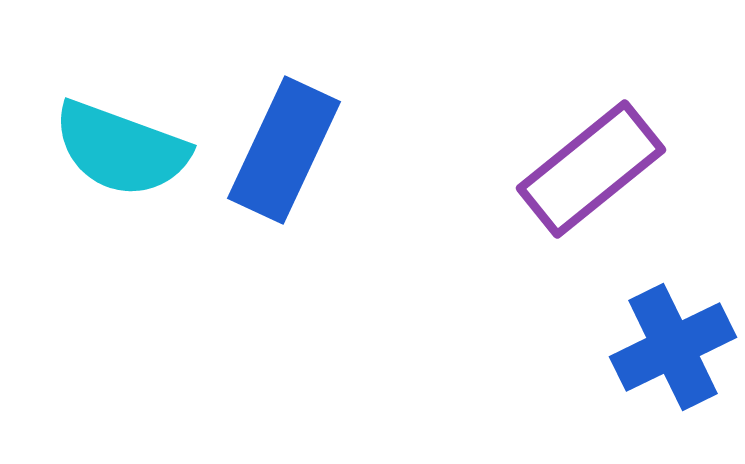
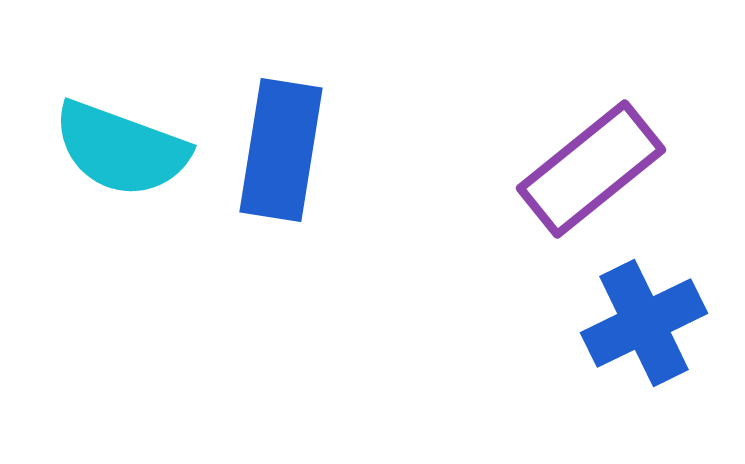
blue rectangle: moved 3 px left; rotated 16 degrees counterclockwise
blue cross: moved 29 px left, 24 px up
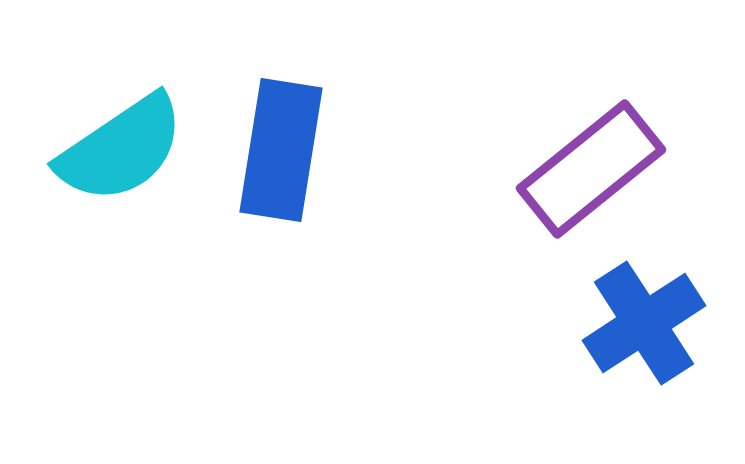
cyan semicircle: rotated 54 degrees counterclockwise
blue cross: rotated 7 degrees counterclockwise
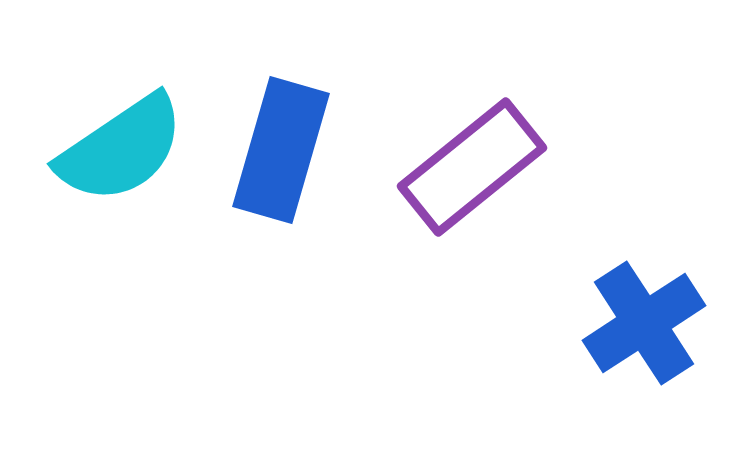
blue rectangle: rotated 7 degrees clockwise
purple rectangle: moved 119 px left, 2 px up
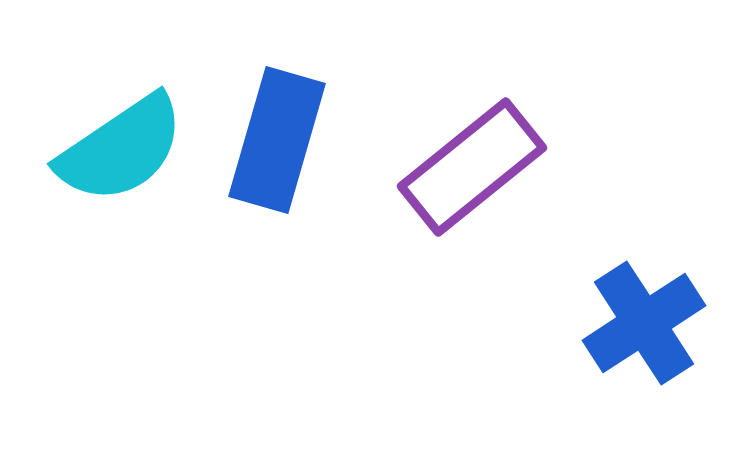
blue rectangle: moved 4 px left, 10 px up
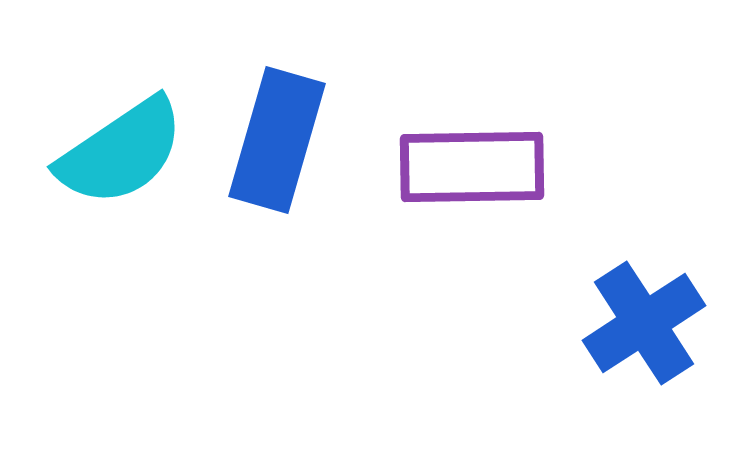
cyan semicircle: moved 3 px down
purple rectangle: rotated 38 degrees clockwise
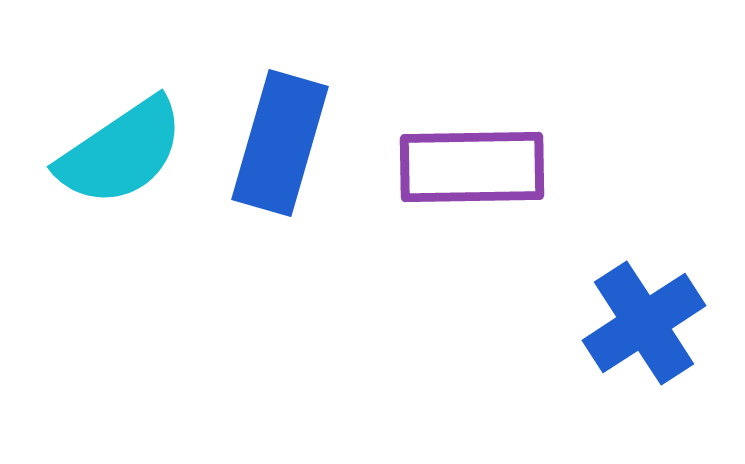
blue rectangle: moved 3 px right, 3 px down
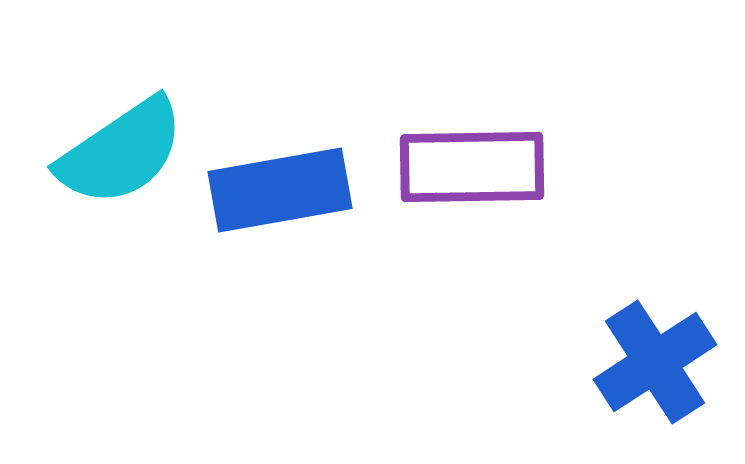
blue rectangle: moved 47 px down; rotated 64 degrees clockwise
blue cross: moved 11 px right, 39 px down
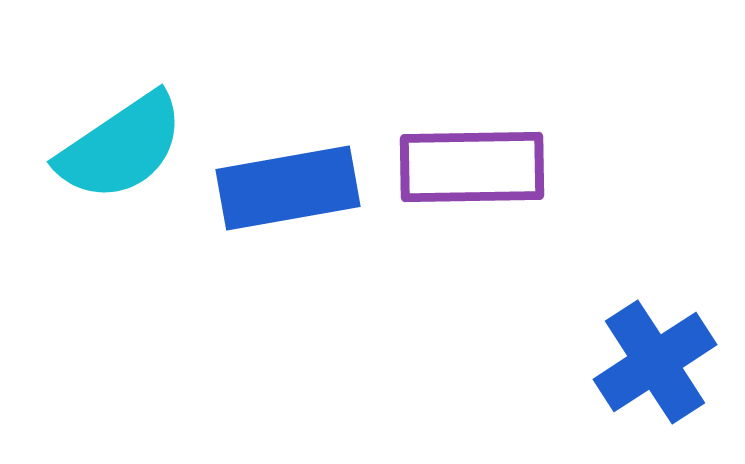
cyan semicircle: moved 5 px up
blue rectangle: moved 8 px right, 2 px up
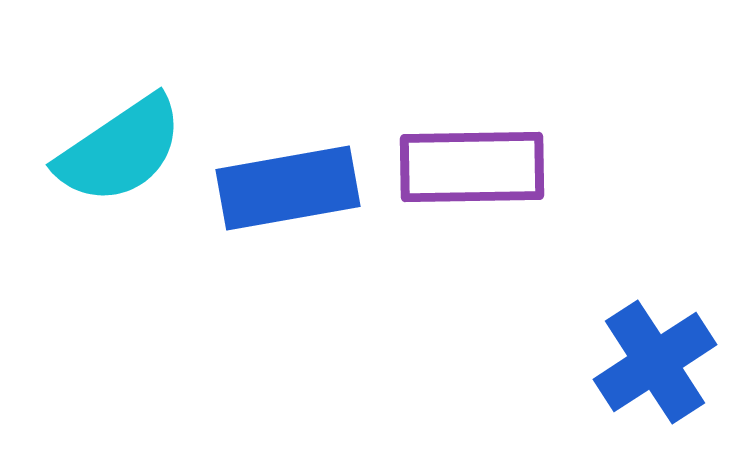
cyan semicircle: moved 1 px left, 3 px down
